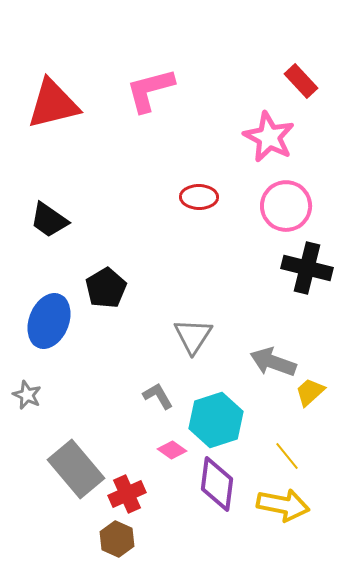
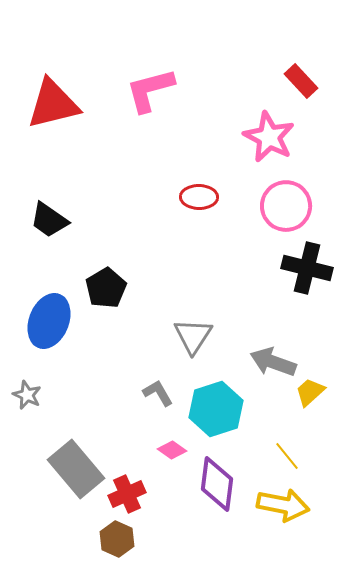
gray L-shape: moved 3 px up
cyan hexagon: moved 11 px up
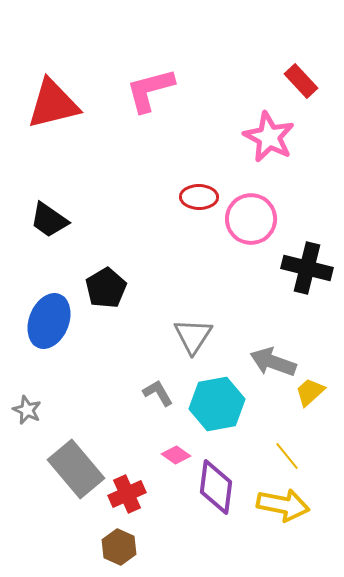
pink circle: moved 35 px left, 13 px down
gray star: moved 15 px down
cyan hexagon: moved 1 px right, 5 px up; rotated 8 degrees clockwise
pink diamond: moved 4 px right, 5 px down
purple diamond: moved 1 px left, 3 px down
brown hexagon: moved 2 px right, 8 px down
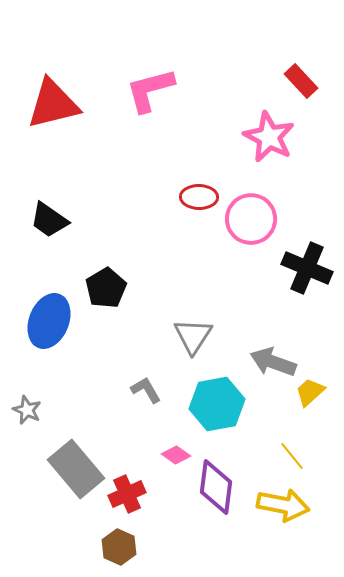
black cross: rotated 9 degrees clockwise
gray L-shape: moved 12 px left, 3 px up
yellow line: moved 5 px right
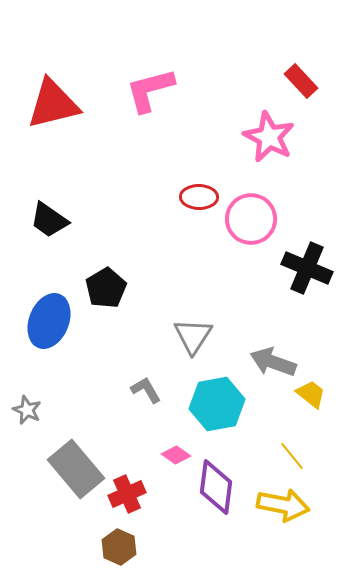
yellow trapezoid: moved 1 px right, 2 px down; rotated 80 degrees clockwise
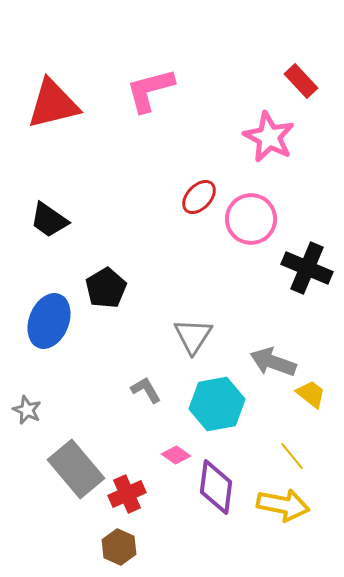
red ellipse: rotated 48 degrees counterclockwise
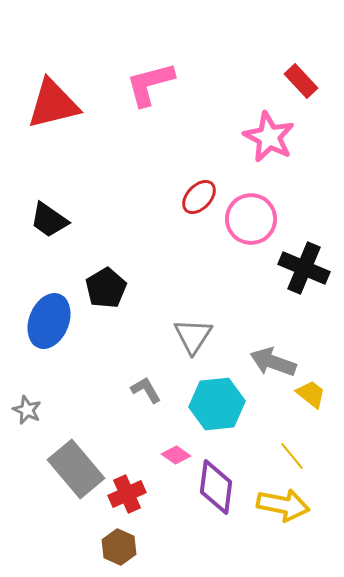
pink L-shape: moved 6 px up
black cross: moved 3 px left
cyan hexagon: rotated 4 degrees clockwise
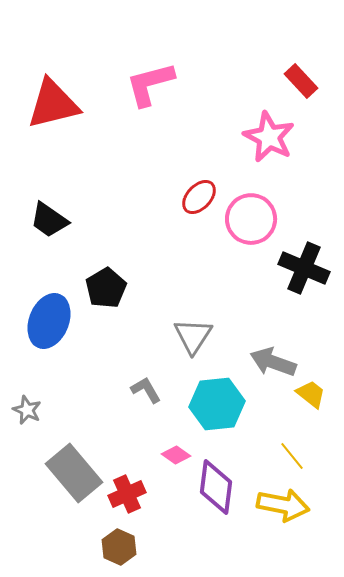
gray rectangle: moved 2 px left, 4 px down
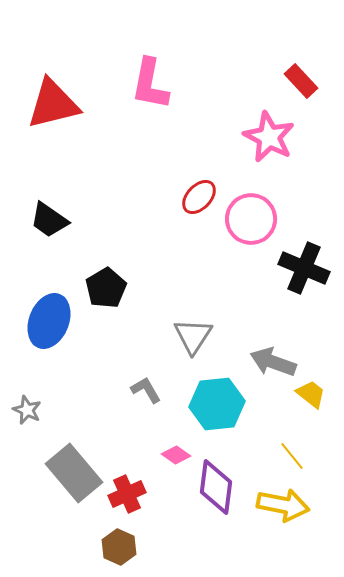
pink L-shape: rotated 64 degrees counterclockwise
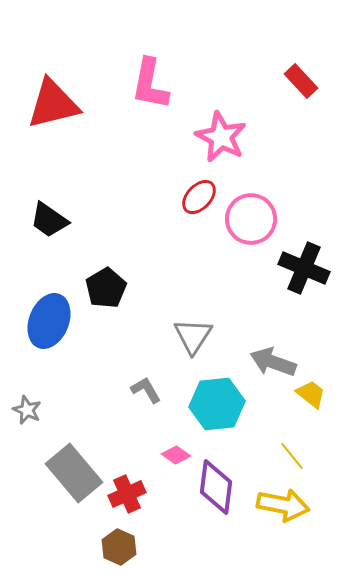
pink star: moved 48 px left
